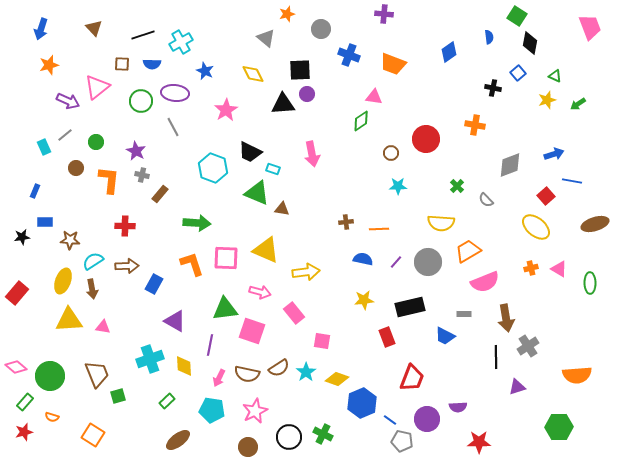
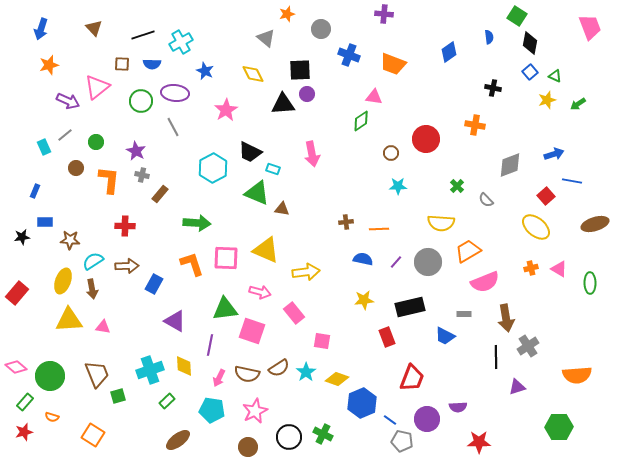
blue square at (518, 73): moved 12 px right, 1 px up
cyan hexagon at (213, 168): rotated 12 degrees clockwise
cyan cross at (150, 359): moved 11 px down
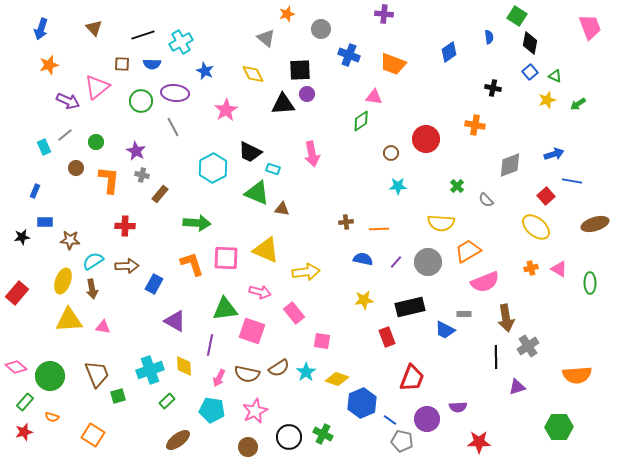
blue trapezoid at (445, 336): moved 6 px up
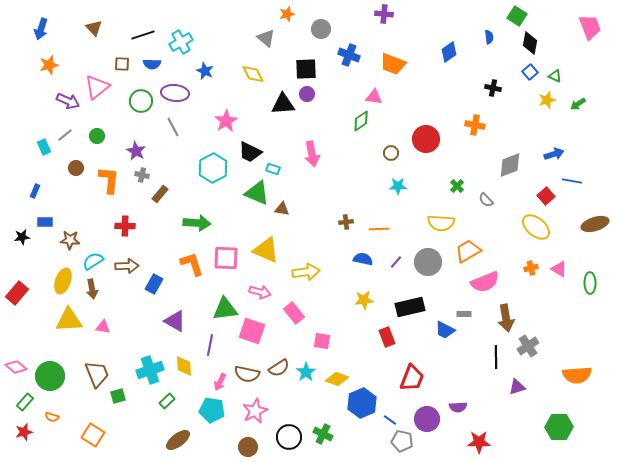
black square at (300, 70): moved 6 px right, 1 px up
pink star at (226, 110): moved 11 px down
green circle at (96, 142): moved 1 px right, 6 px up
pink arrow at (219, 378): moved 1 px right, 4 px down
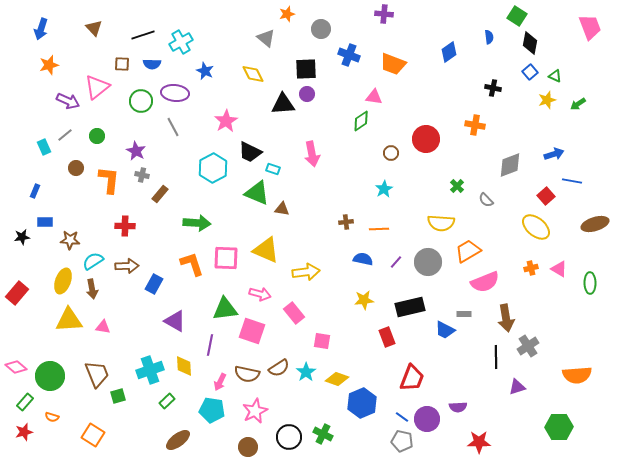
cyan star at (398, 186): moved 14 px left, 3 px down; rotated 30 degrees counterclockwise
pink arrow at (260, 292): moved 2 px down
blue line at (390, 420): moved 12 px right, 3 px up
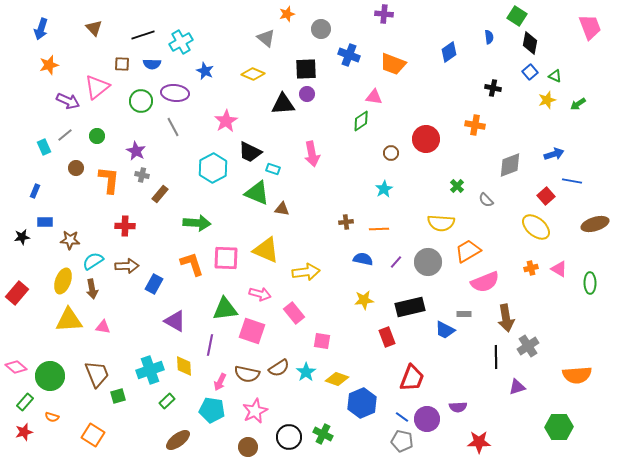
yellow diamond at (253, 74): rotated 40 degrees counterclockwise
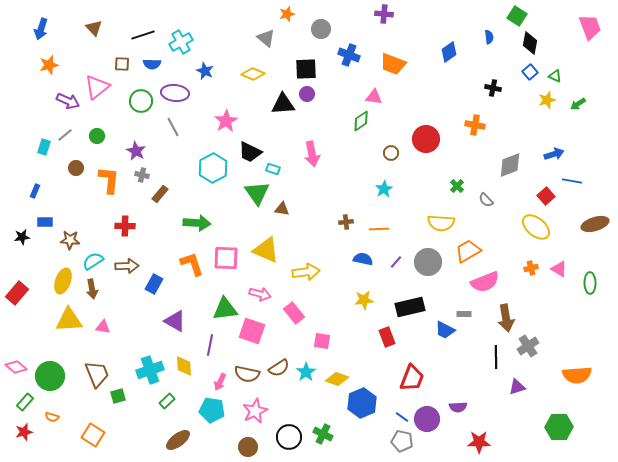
cyan rectangle at (44, 147): rotated 42 degrees clockwise
green triangle at (257, 193): rotated 32 degrees clockwise
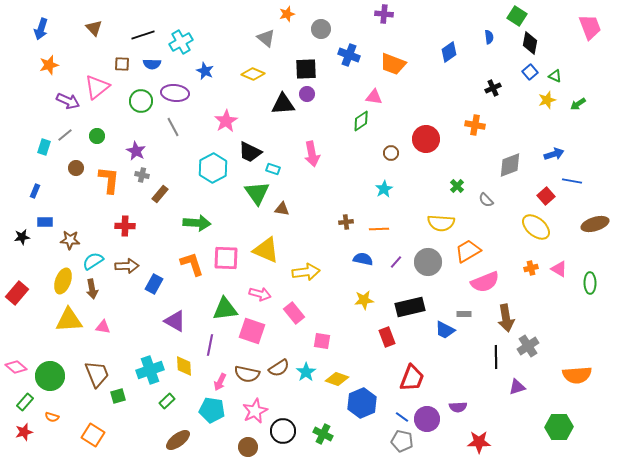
black cross at (493, 88): rotated 35 degrees counterclockwise
black circle at (289, 437): moved 6 px left, 6 px up
